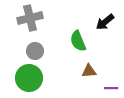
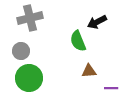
black arrow: moved 8 px left; rotated 12 degrees clockwise
gray circle: moved 14 px left
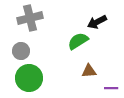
green semicircle: rotated 80 degrees clockwise
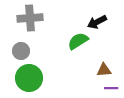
gray cross: rotated 10 degrees clockwise
brown triangle: moved 15 px right, 1 px up
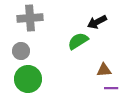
green circle: moved 1 px left, 1 px down
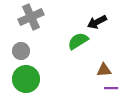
gray cross: moved 1 px right, 1 px up; rotated 20 degrees counterclockwise
green circle: moved 2 px left
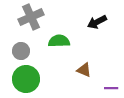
green semicircle: moved 19 px left; rotated 30 degrees clockwise
brown triangle: moved 20 px left; rotated 28 degrees clockwise
